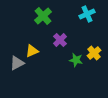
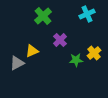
green star: rotated 16 degrees counterclockwise
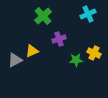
cyan cross: moved 1 px right
purple cross: moved 1 px left, 1 px up; rotated 24 degrees clockwise
yellow cross: rotated 24 degrees counterclockwise
gray triangle: moved 2 px left, 3 px up
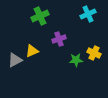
green cross: moved 3 px left; rotated 18 degrees clockwise
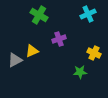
green cross: moved 1 px left, 1 px up; rotated 36 degrees counterclockwise
green star: moved 4 px right, 12 px down
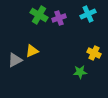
purple cross: moved 21 px up
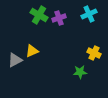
cyan cross: moved 1 px right
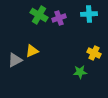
cyan cross: rotated 21 degrees clockwise
